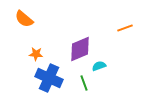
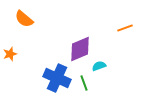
orange star: moved 26 px left; rotated 24 degrees counterclockwise
blue cross: moved 8 px right
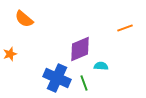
cyan semicircle: moved 2 px right; rotated 24 degrees clockwise
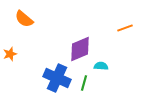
green line: rotated 35 degrees clockwise
